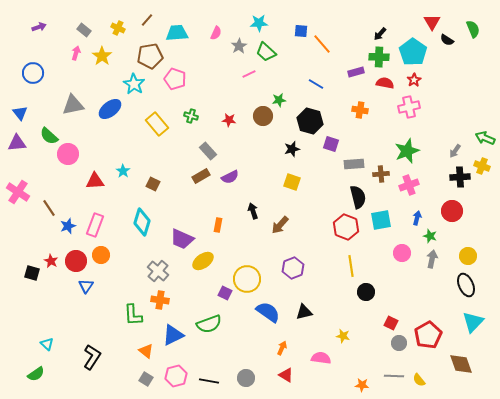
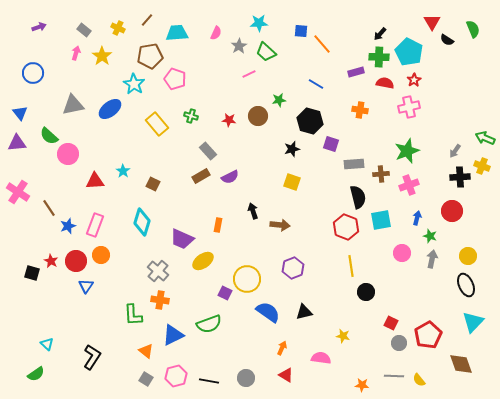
cyan pentagon at (413, 52): moved 4 px left; rotated 8 degrees counterclockwise
brown circle at (263, 116): moved 5 px left
brown arrow at (280, 225): rotated 126 degrees counterclockwise
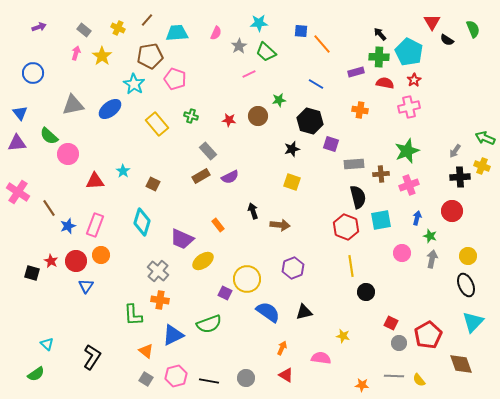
black arrow at (380, 34): rotated 96 degrees clockwise
orange rectangle at (218, 225): rotated 48 degrees counterclockwise
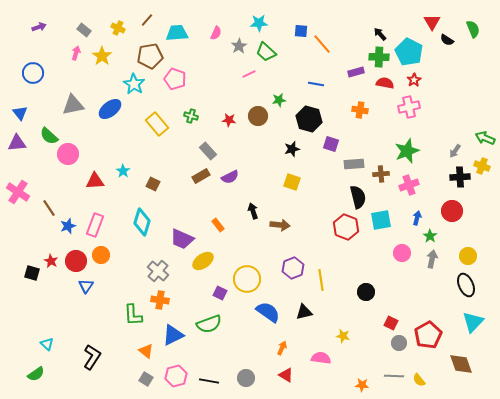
blue line at (316, 84): rotated 21 degrees counterclockwise
black hexagon at (310, 121): moved 1 px left, 2 px up
green star at (430, 236): rotated 16 degrees clockwise
yellow line at (351, 266): moved 30 px left, 14 px down
purple square at (225, 293): moved 5 px left
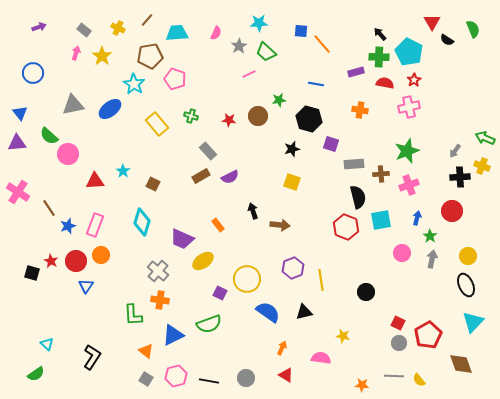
red square at (391, 323): moved 7 px right
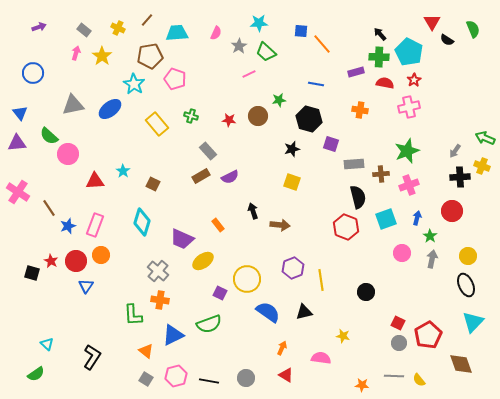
cyan square at (381, 220): moved 5 px right, 1 px up; rotated 10 degrees counterclockwise
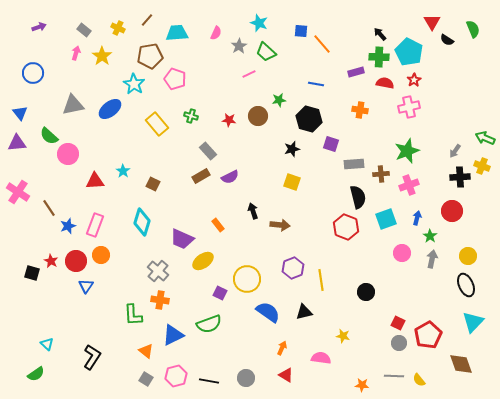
cyan star at (259, 23): rotated 24 degrees clockwise
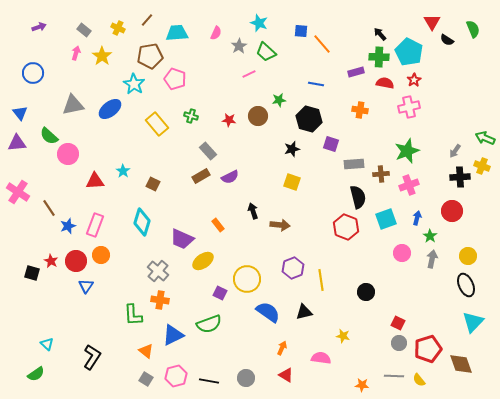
red pentagon at (428, 335): moved 14 px down; rotated 12 degrees clockwise
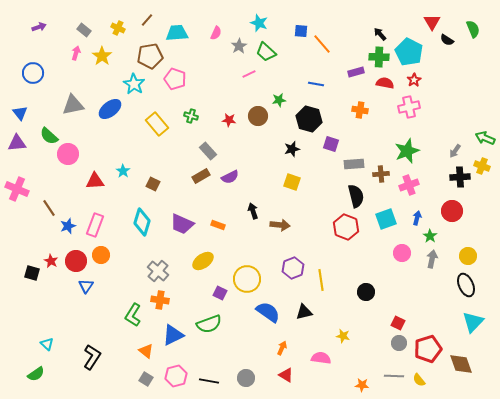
pink cross at (18, 192): moved 1 px left, 3 px up; rotated 10 degrees counterclockwise
black semicircle at (358, 197): moved 2 px left, 1 px up
orange rectangle at (218, 225): rotated 32 degrees counterclockwise
purple trapezoid at (182, 239): moved 15 px up
green L-shape at (133, 315): rotated 35 degrees clockwise
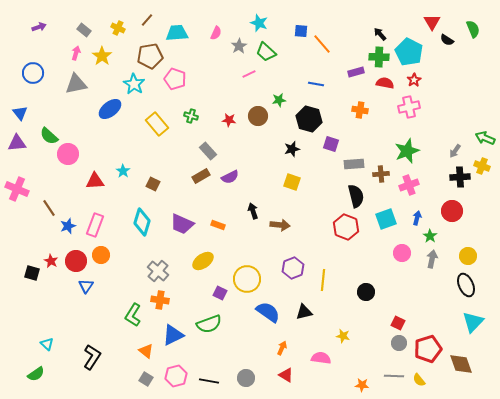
gray triangle at (73, 105): moved 3 px right, 21 px up
yellow line at (321, 280): moved 2 px right; rotated 15 degrees clockwise
